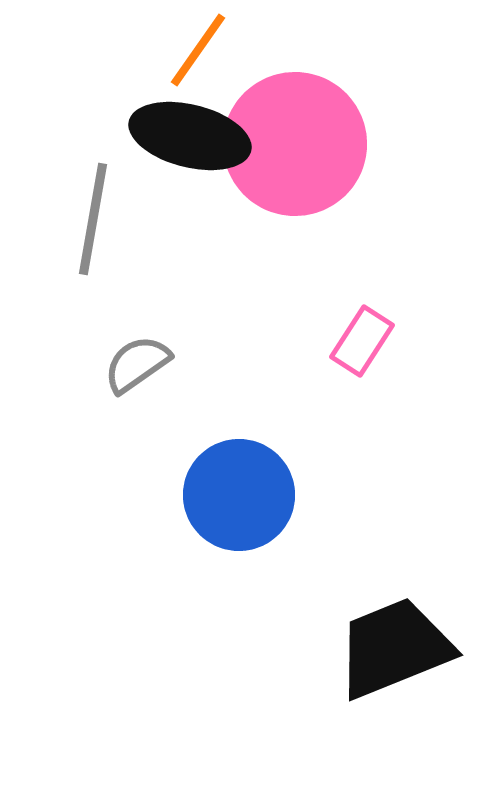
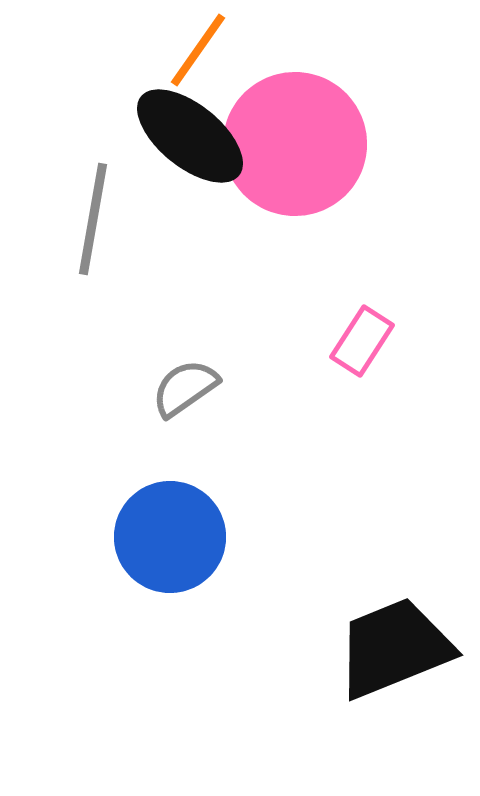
black ellipse: rotated 25 degrees clockwise
gray semicircle: moved 48 px right, 24 px down
blue circle: moved 69 px left, 42 px down
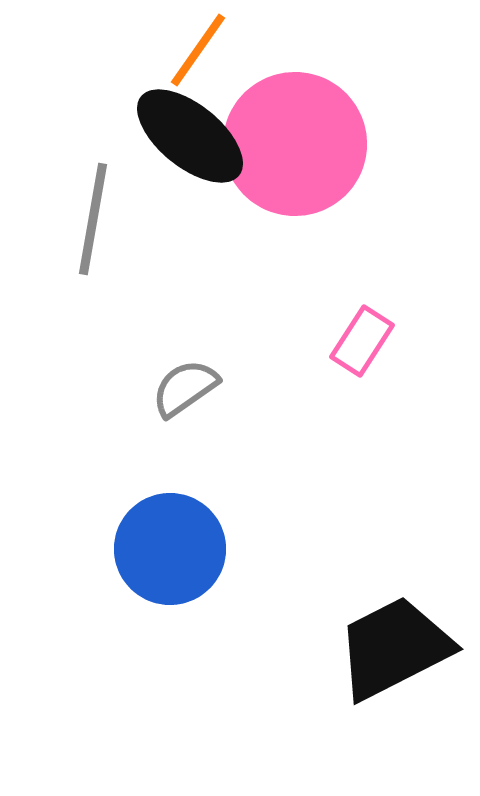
blue circle: moved 12 px down
black trapezoid: rotated 5 degrees counterclockwise
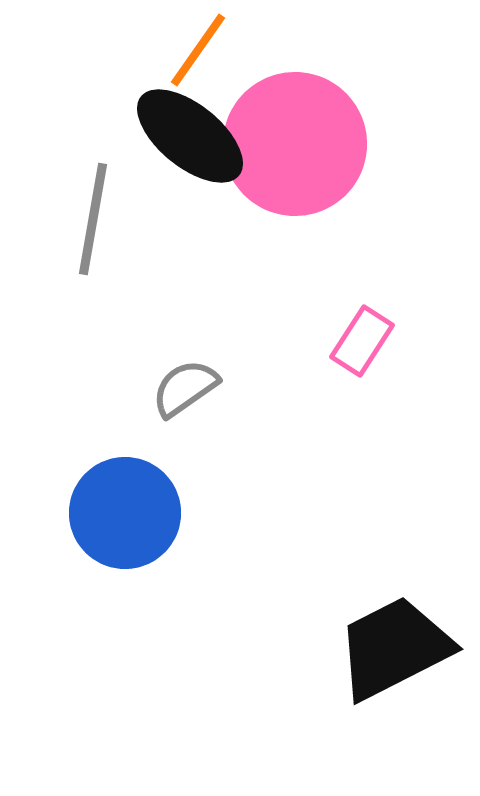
blue circle: moved 45 px left, 36 px up
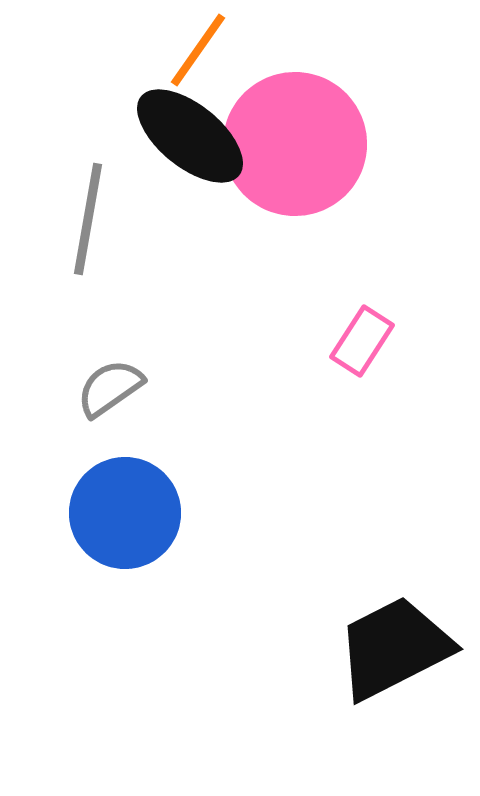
gray line: moved 5 px left
gray semicircle: moved 75 px left
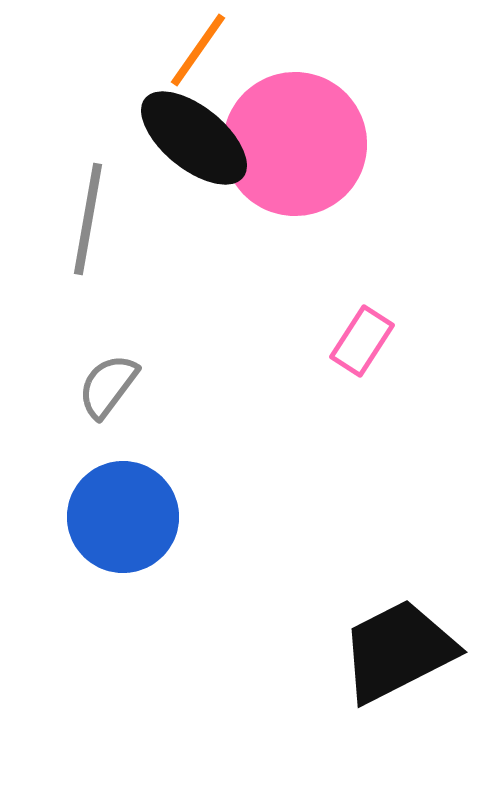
black ellipse: moved 4 px right, 2 px down
gray semicircle: moved 2 px left, 2 px up; rotated 18 degrees counterclockwise
blue circle: moved 2 px left, 4 px down
black trapezoid: moved 4 px right, 3 px down
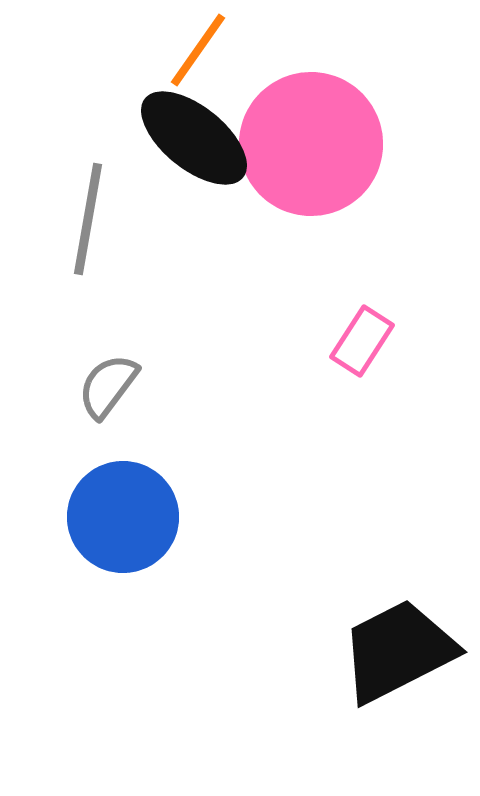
pink circle: moved 16 px right
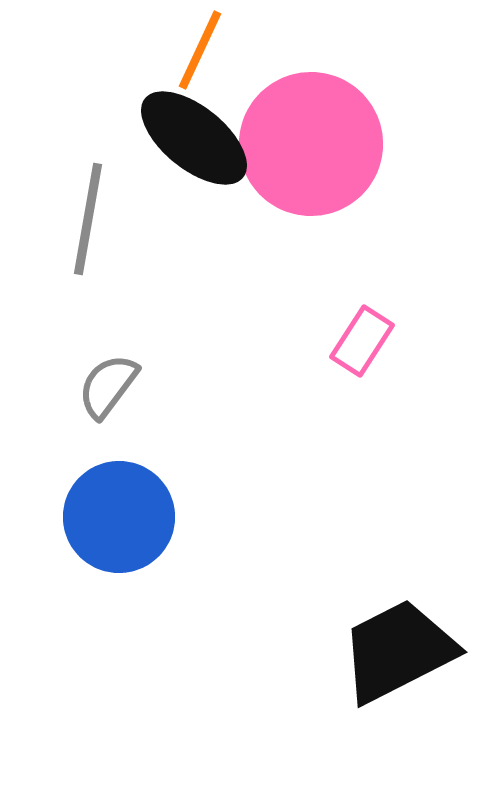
orange line: moved 2 px right; rotated 10 degrees counterclockwise
blue circle: moved 4 px left
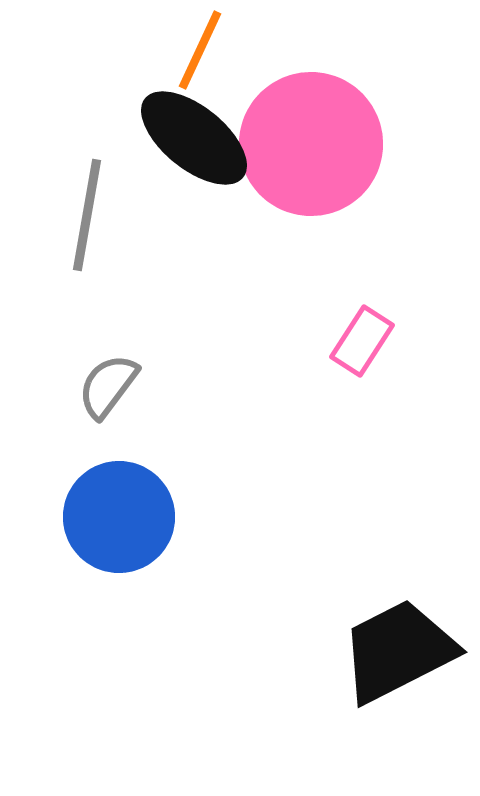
gray line: moved 1 px left, 4 px up
